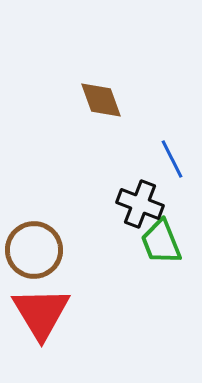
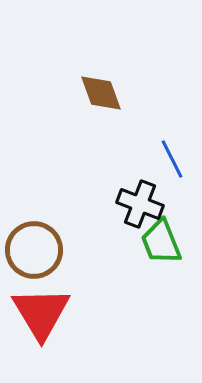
brown diamond: moved 7 px up
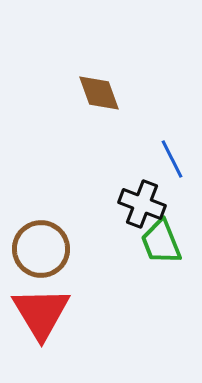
brown diamond: moved 2 px left
black cross: moved 2 px right
brown circle: moved 7 px right, 1 px up
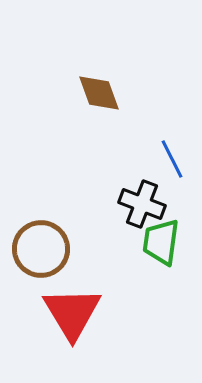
green trapezoid: rotated 30 degrees clockwise
red triangle: moved 31 px right
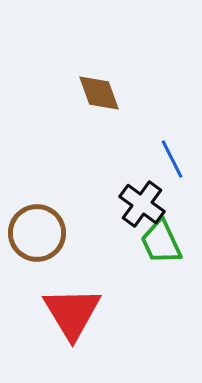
black cross: rotated 15 degrees clockwise
green trapezoid: rotated 33 degrees counterclockwise
brown circle: moved 4 px left, 16 px up
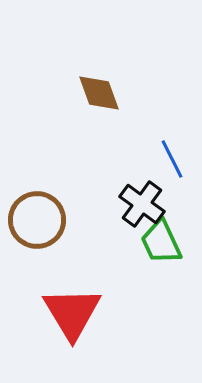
brown circle: moved 13 px up
